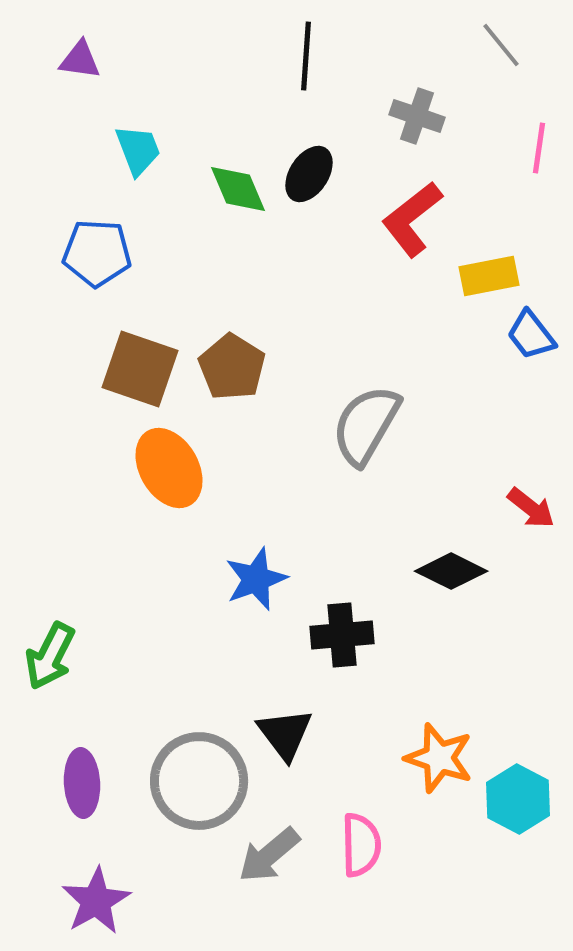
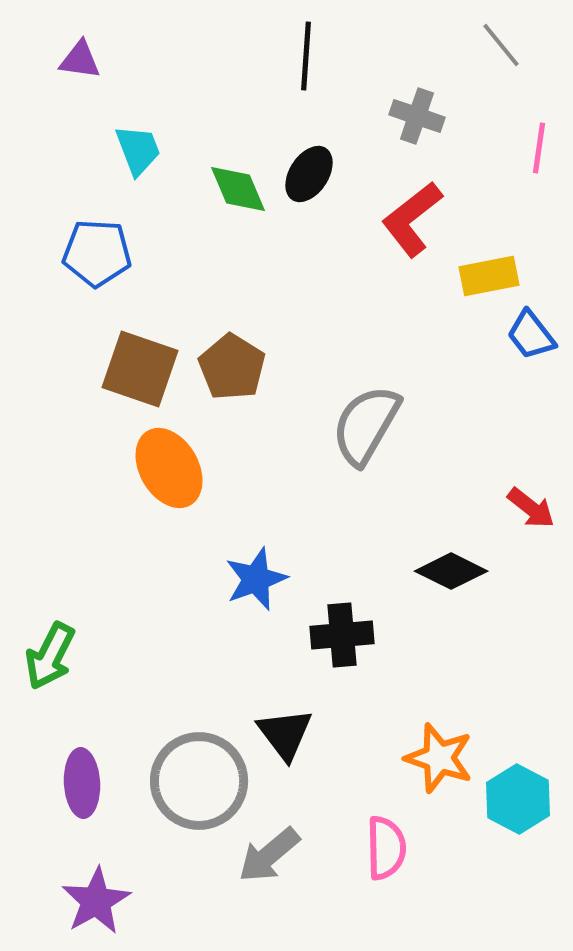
pink semicircle: moved 25 px right, 3 px down
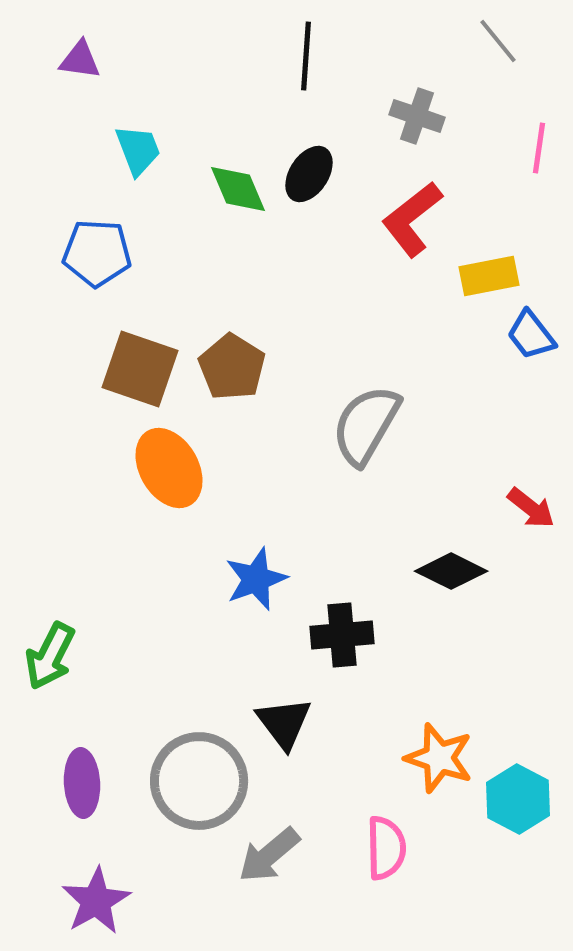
gray line: moved 3 px left, 4 px up
black triangle: moved 1 px left, 11 px up
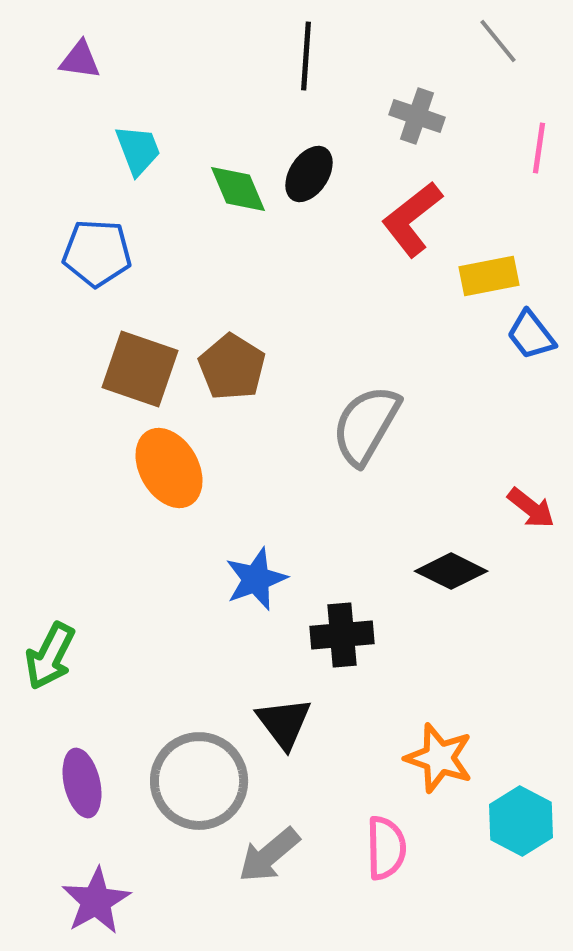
purple ellipse: rotated 10 degrees counterclockwise
cyan hexagon: moved 3 px right, 22 px down
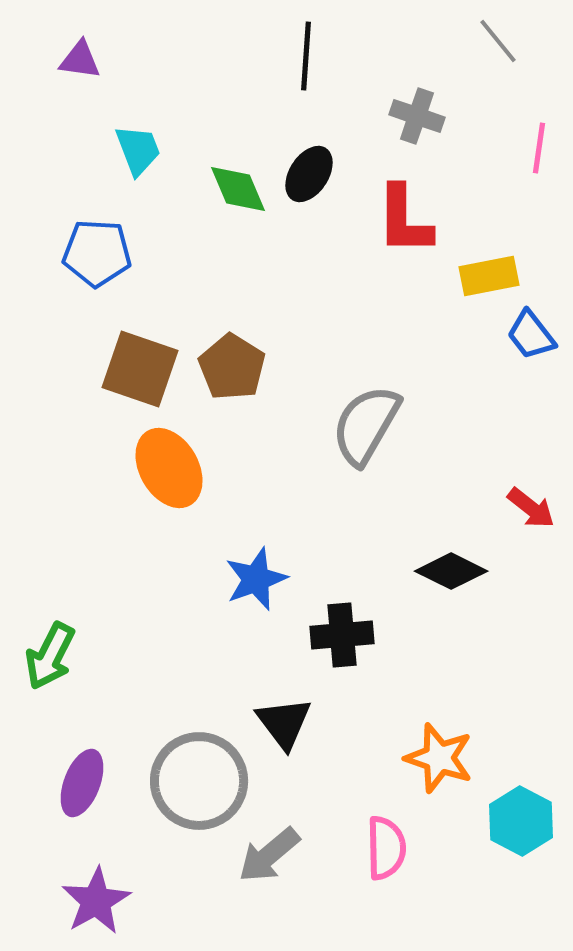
red L-shape: moved 8 px left, 1 px down; rotated 52 degrees counterclockwise
purple ellipse: rotated 34 degrees clockwise
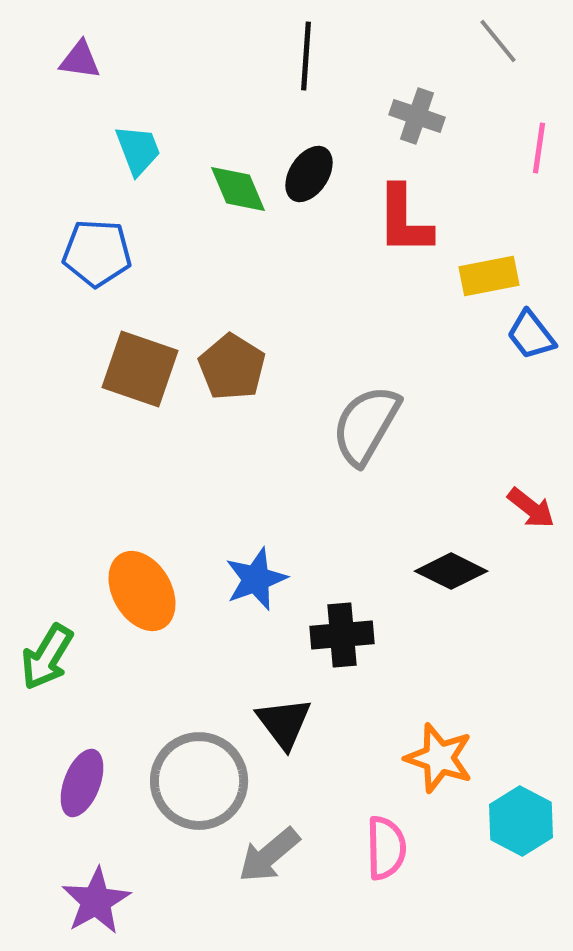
orange ellipse: moved 27 px left, 123 px down
green arrow: moved 3 px left, 1 px down; rotated 4 degrees clockwise
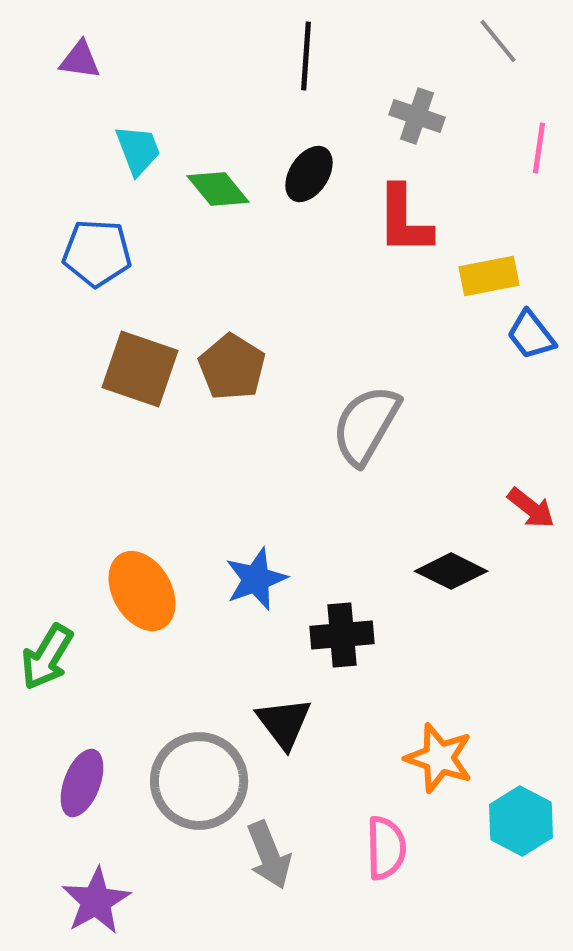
green diamond: moved 20 px left; rotated 16 degrees counterclockwise
gray arrow: rotated 72 degrees counterclockwise
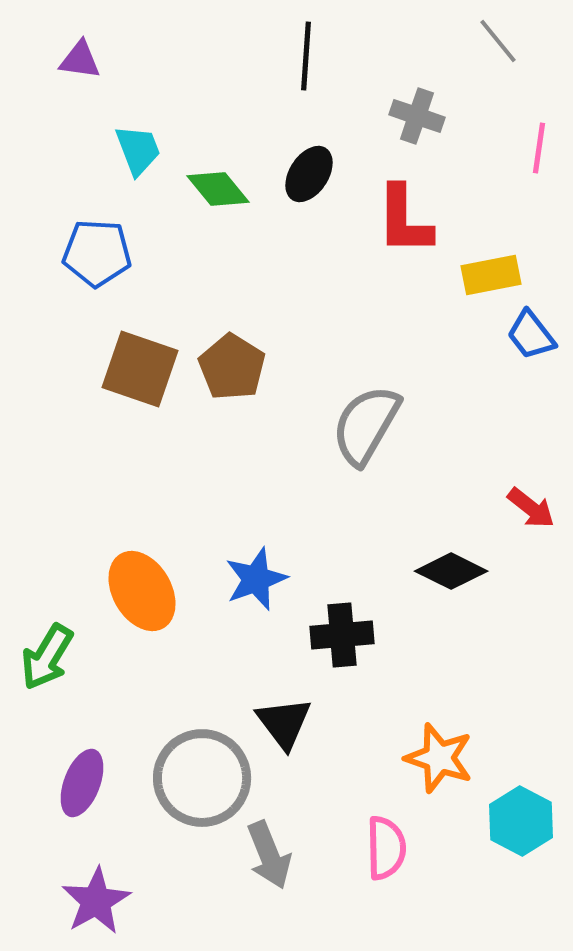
yellow rectangle: moved 2 px right, 1 px up
gray circle: moved 3 px right, 3 px up
